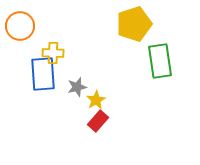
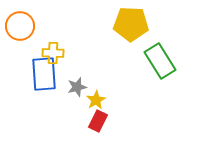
yellow pentagon: moved 3 px left; rotated 20 degrees clockwise
green rectangle: rotated 24 degrees counterclockwise
blue rectangle: moved 1 px right
red rectangle: rotated 15 degrees counterclockwise
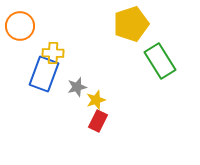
yellow pentagon: rotated 20 degrees counterclockwise
blue rectangle: rotated 24 degrees clockwise
yellow star: rotated 12 degrees clockwise
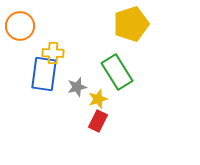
green rectangle: moved 43 px left, 11 px down
blue rectangle: rotated 12 degrees counterclockwise
yellow star: moved 2 px right, 1 px up
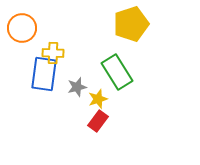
orange circle: moved 2 px right, 2 px down
red rectangle: rotated 10 degrees clockwise
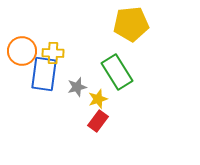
yellow pentagon: rotated 12 degrees clockwise
orange circle: moved 23 px down
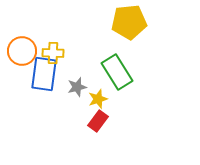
yellow pentagon: moved 2 px left, 2 px up
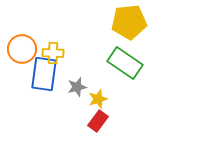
orange circle: moved 2 px up
green rectangle: moved 8 px right, 9 px up; rotated 24 degrees counterclockwise
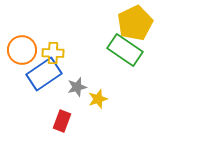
yellow pentagon: moved 6 px right, 1 px down; rotated 20 degrees counterclockwise
orange circle: moved 1 px down
green rectangle: moved 13 px up
blue rectangle: rotated 48 degrees clockwise
red rectangle: moved 36 px left; rotated 15 degrees counterclockwise
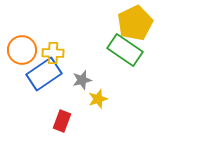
gray star: moved 5 px right, 7 px up
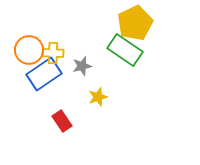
orange circle: moved 7 px right
gray star: moved 14 px up
yellow star: moved 2 px up
red rectangle: rotated 55 degrees counterclockwise
